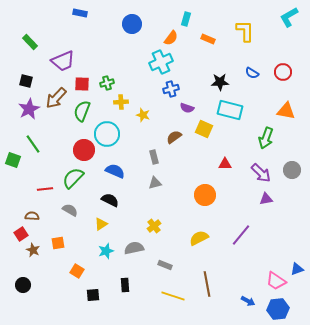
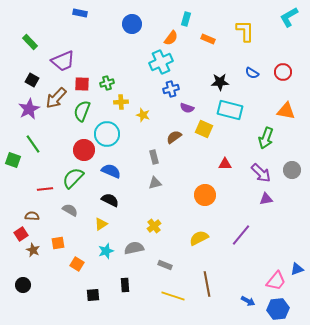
black square at (26, 81): moved 6 px right, 1 px up; rotated 16 degrees clockwise
blue semicircle at (115, 171): moved 4 px left
orange square at (77, 271): moved 7 px up
pink trapezoid at (276, 281): rotated 85 degrees counterclockwise
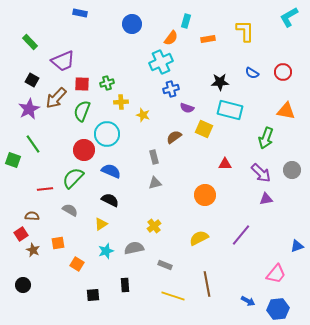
cyan rectangle at (186, 19): moved 2 px down
orange rectangle at (208, 39): rotated 32 degrees counterclockwise
blue triangle at (297, 269): moved 23 px up
pink trapezoid at (276, 281): moved 7 px up
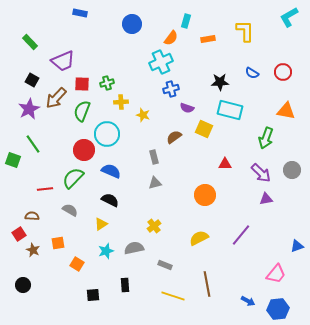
red square at (21, 234): moved 2 px left
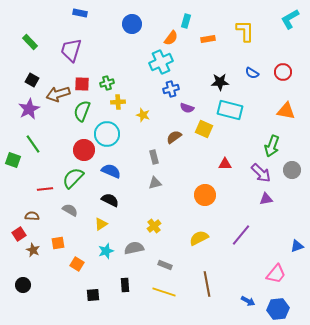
cyan L-shape at (289, 17): moved 1 px right, 2 px down
purple trapezoid at (63, 61): moved 8 px right, 11 px up; rotated 130 degrees clockwise
brown arrow at (56, 98): moved 2 px right, 4 px up; rotated 30 degrees clockwise
yellow cross at (121, 102): moved 3 px left
green arrow at (266, 138): moved 6 px right, 8 px down
yellow line at (173, 296): moved 9 px left, 4 px up
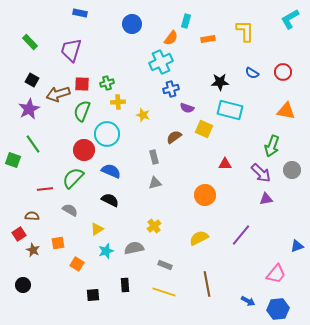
yellow triangle at (101, 224): moved 4 px left, 5 px down
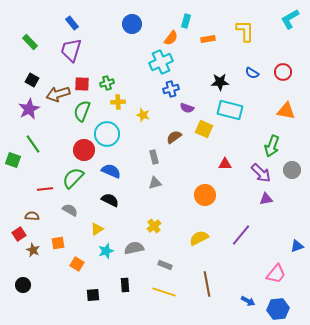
blue rectangle at (80, 13): moved 8 px left, 10 px down; rotated 40 degrees clockwise
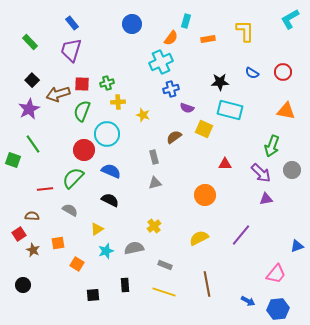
black square at (32, 80): rotated 16 degrees clockwise
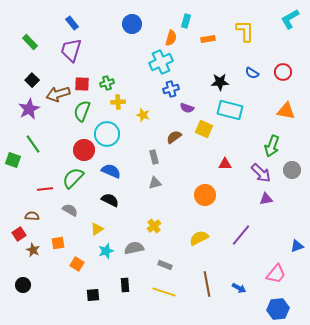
orange semicircle at (171, 38): rotated 21 degrees counterclockwise
blue arrow at (248, 301): moved 9 px left, 13 px up
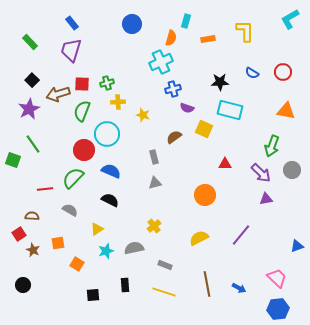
blue cross at (171, 89): moved 2 px right
pink trapezoid at (276, 274): moved 1 px right, 4 px down; rotated 85 degrees counterclockwise
